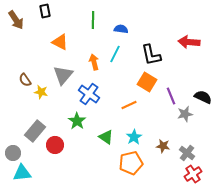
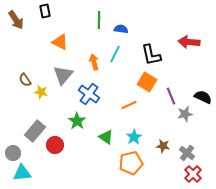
green line: moved 6 px right
red cross: rotated 12 degrees counterclockwise
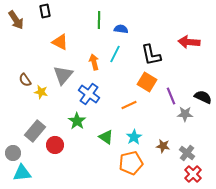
gray star: rotated 14 degrees clockwise
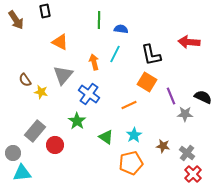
cyan star: moved 2 px up
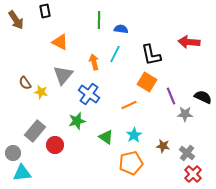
brown semicircle: moved 3 px down
green star: rotated 24 degrees clockwise
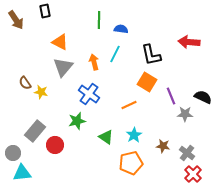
gray triangle: moved 8 px up
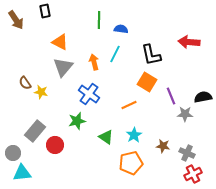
black semicircle: rotated 36 degrees counterclockwise
gray cross: rotated 14 degrees counterclockwise
red cross: rotated 18 degrees clockwise
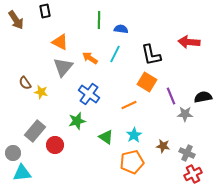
orange arrow: moved 4 px left, 4 px up; rotated 42 degrees counterclockwise
orange pentagon: moved 1 px right, 1 px up
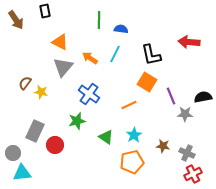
brown semicircle: rotated 72 degrees clockwise
gray rectangle: rotated 15 degrees counterclockwise
